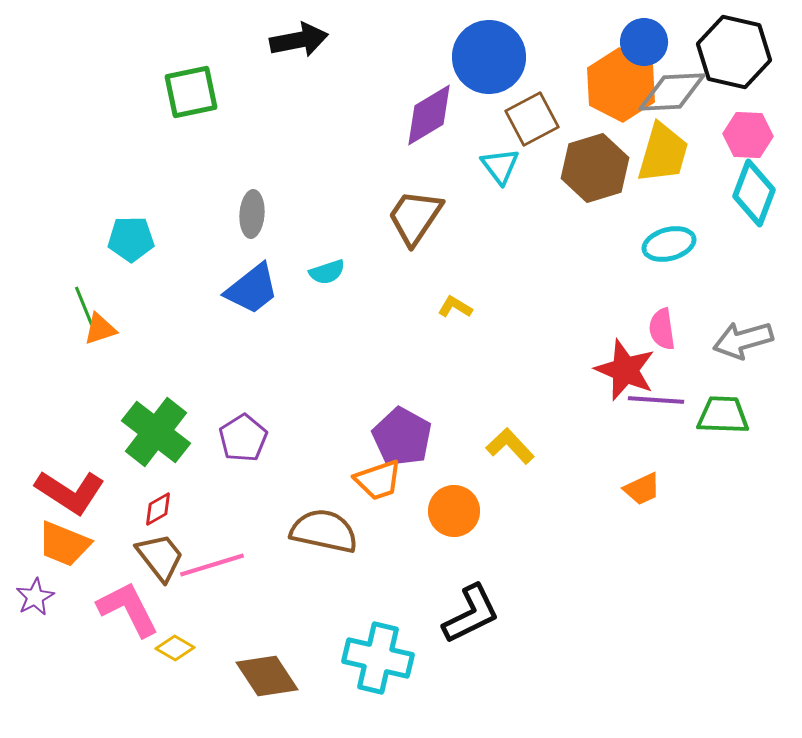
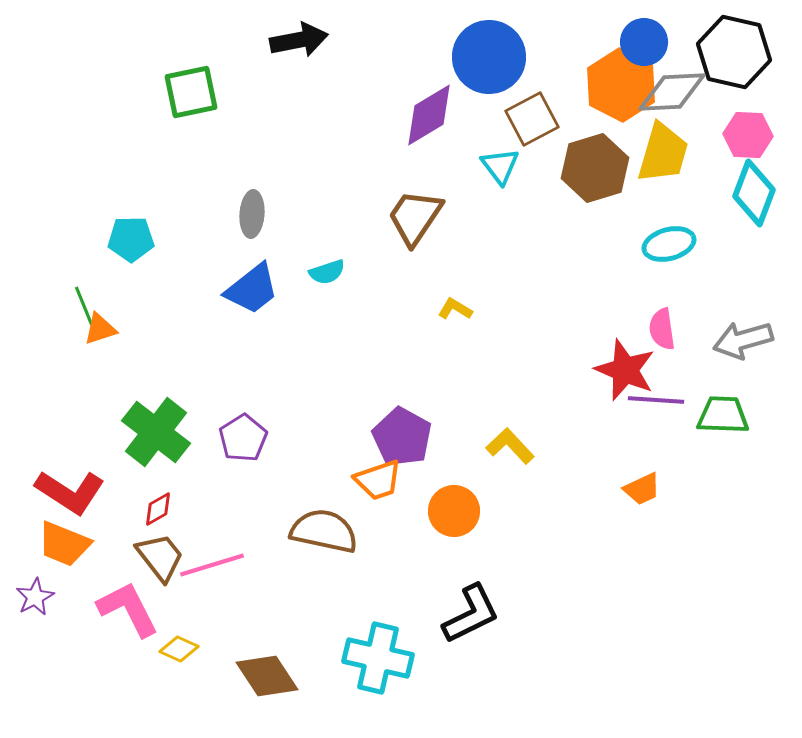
yellow L-shape at (455, 307): moved 2 px down
yellow diamond at (175, 648): moved 4 px right, 1 px down; rotated 6 degrees counterclockwise
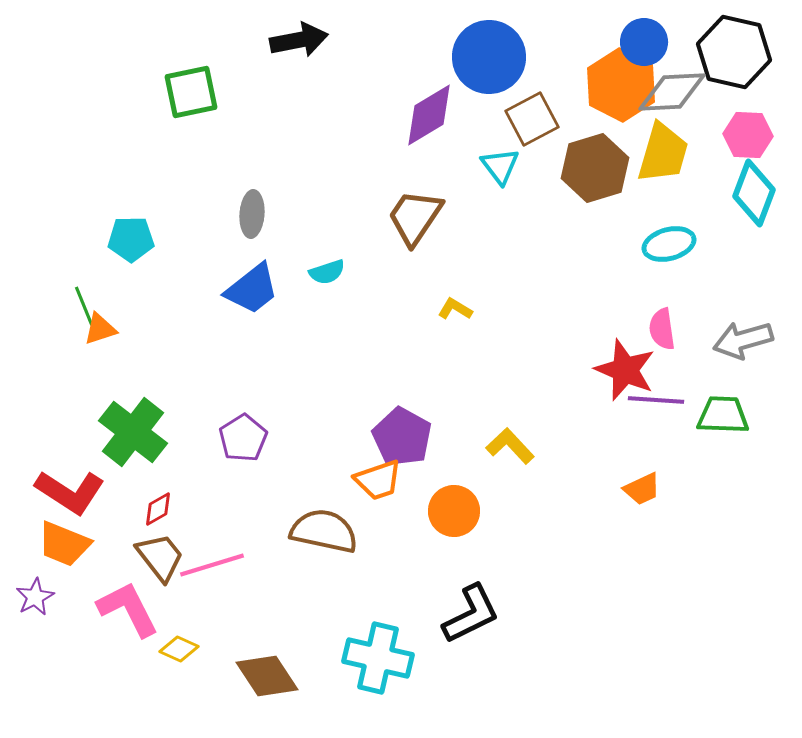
green cross at (156, 432): moved 23 px left
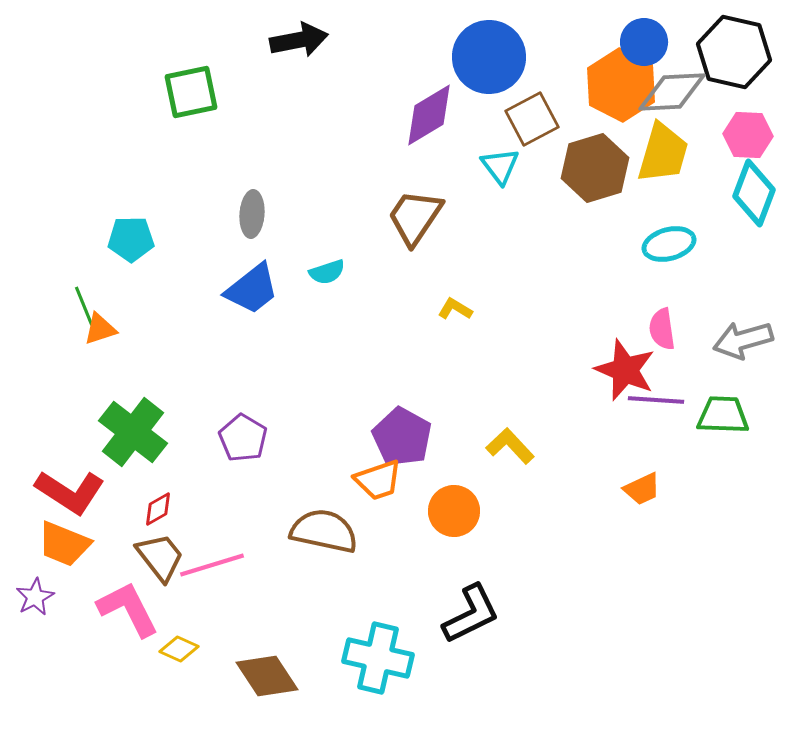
purple pentagon at (243, 438): rotated 9 degrees counterclockwise
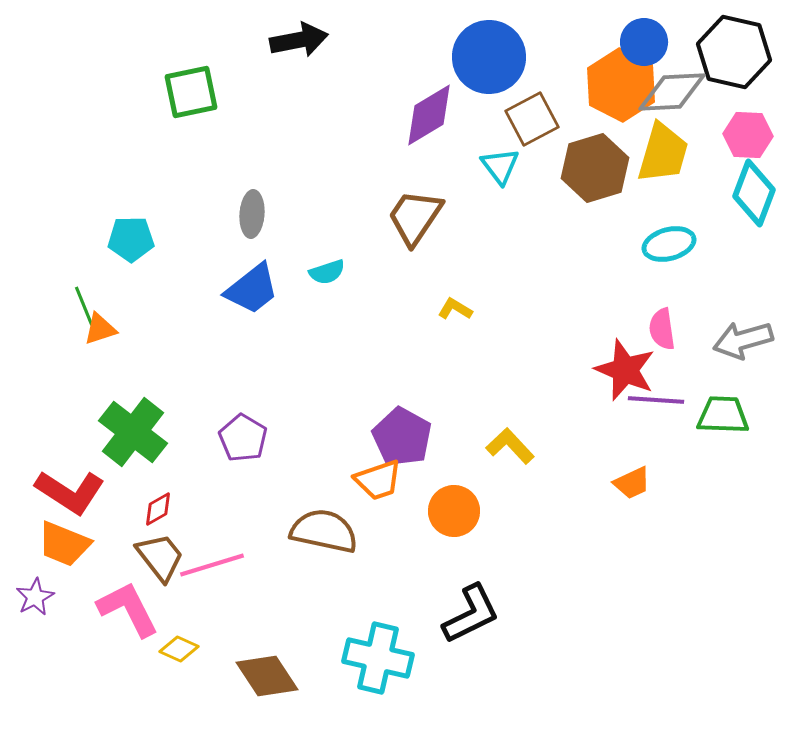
orange trapezoid at (642, 489): moved 10 px left, 6 px up
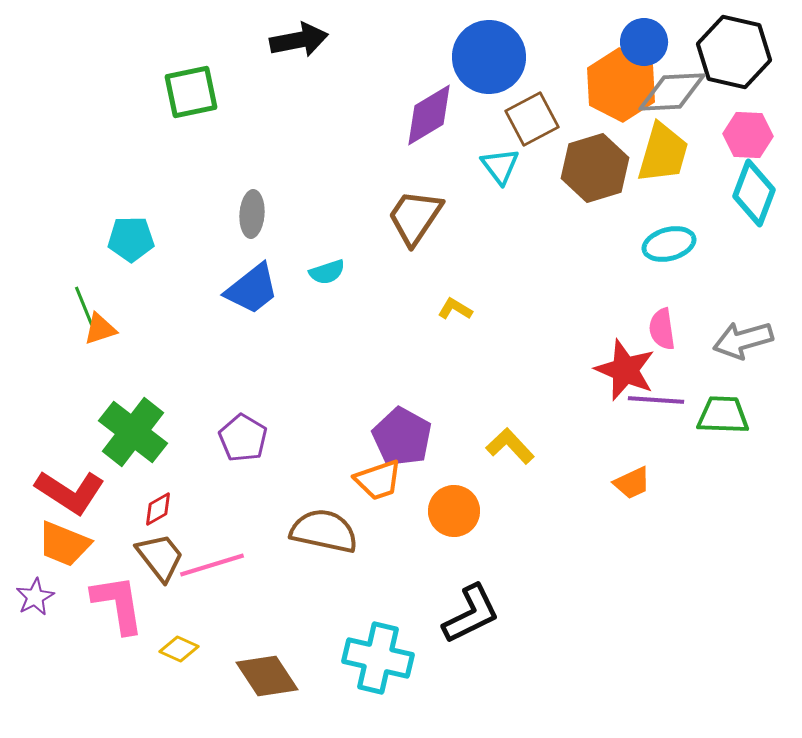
pink L-shape at (128, 609): moved 10 px left, 5 px up; rotated 18 degrees clockwise
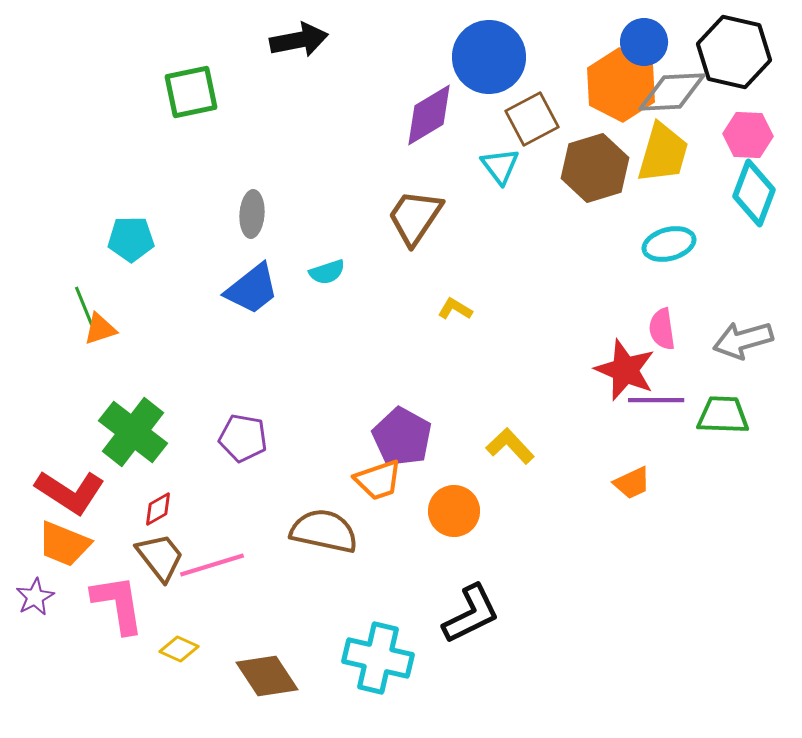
purple line at (656, 400): rotated 4 degrees counterclockwise
purple pentagon at (243, 438): rotated 21 degrees counterclockwise
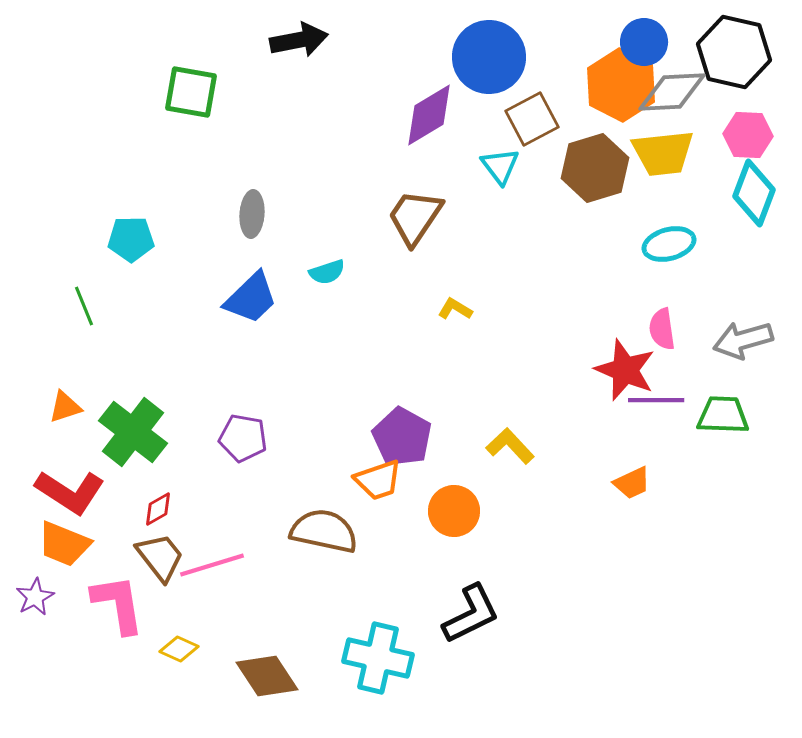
green square at (191, 92): rotated 22 degrees clockwise
yellow trapezoid at (663, 153): rotated 68 degrees clockwise
blue trapezoid at (252, 289): moved 1 px left, 9 px down; rotated 6 degrees counterclockwise
orange triangle at (100, 329): moved 35 px left, 78 px down
